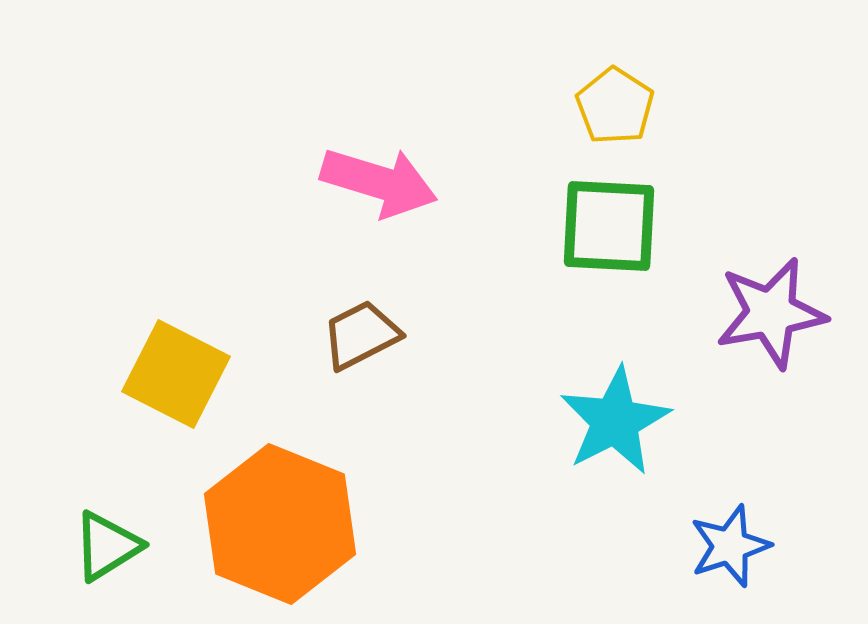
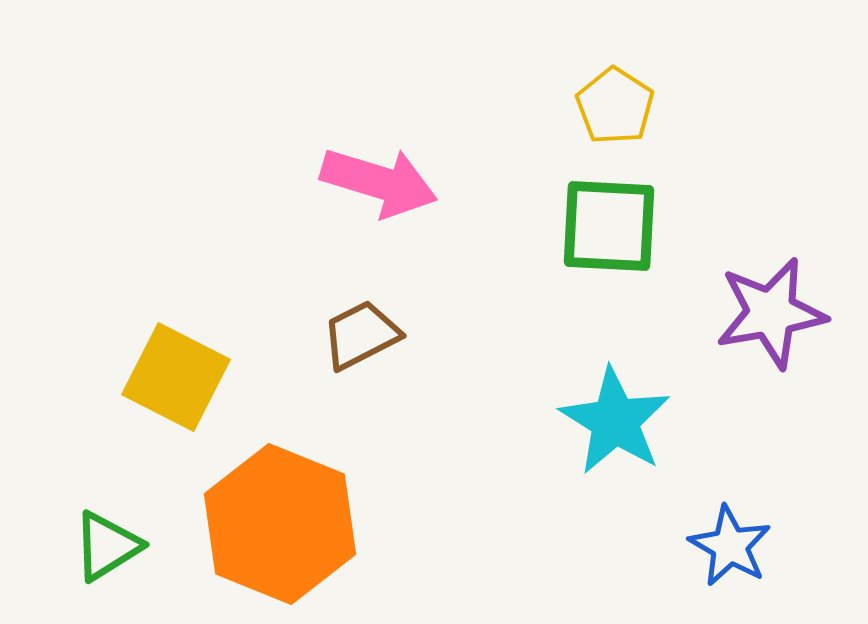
yellow square: moved 3 px down
cyan star: rotated 13 degrees counterclockwise
blue star: rotated 24 degrees counterclockwise
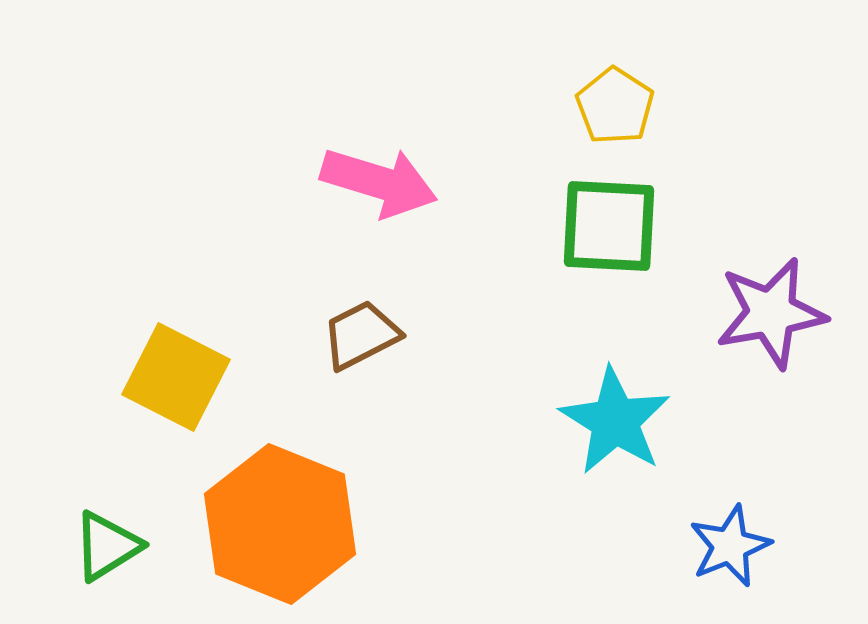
blue star: rotated 20 degrees clockwise
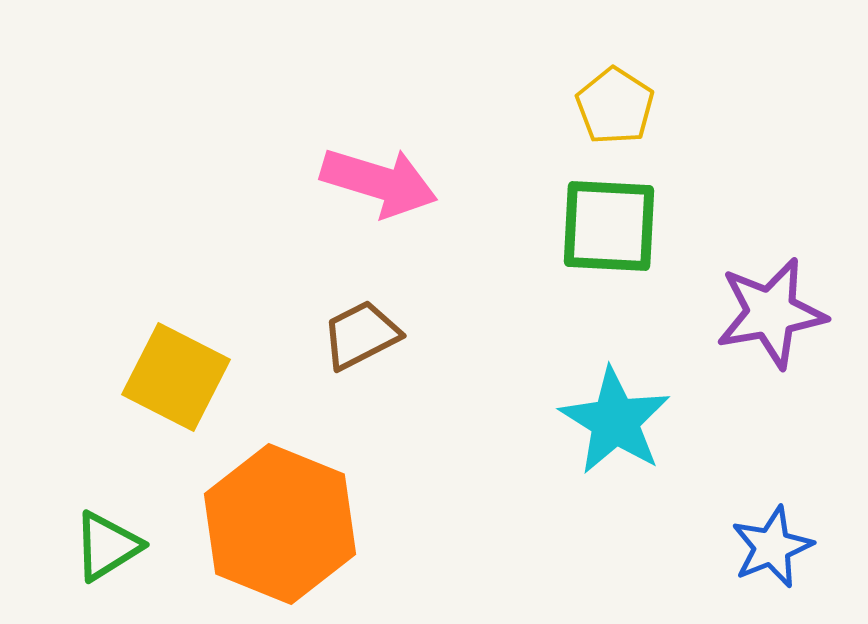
blue star: moved 42 px right, 1 px down
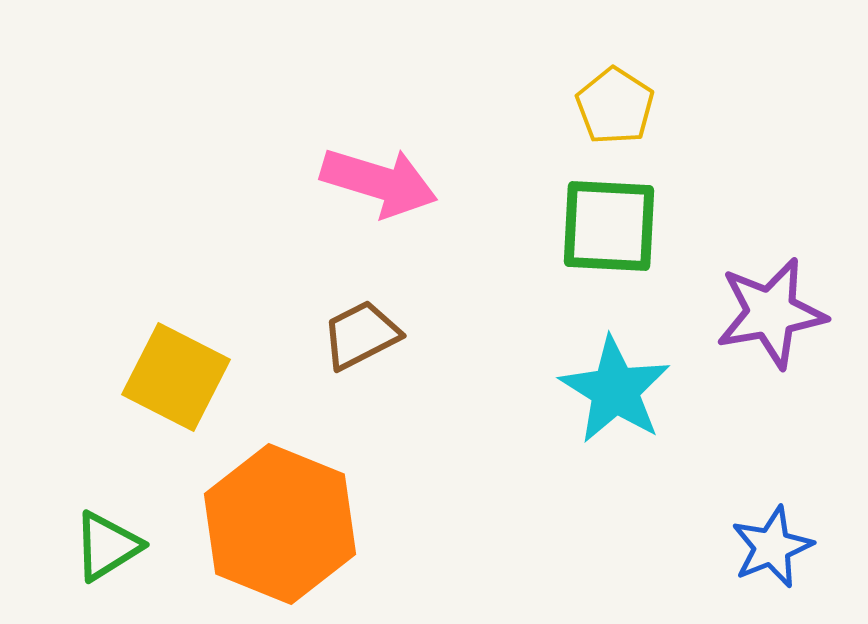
cyan star: moved 31 px up
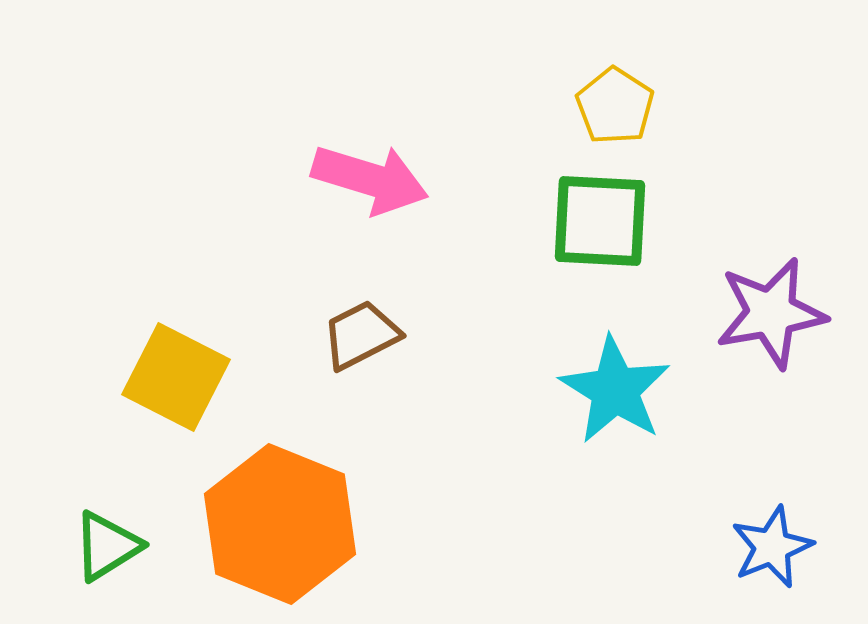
pink arrow: moved 9 px left, 3 px up
green square: moved 9 px left, 5 px up
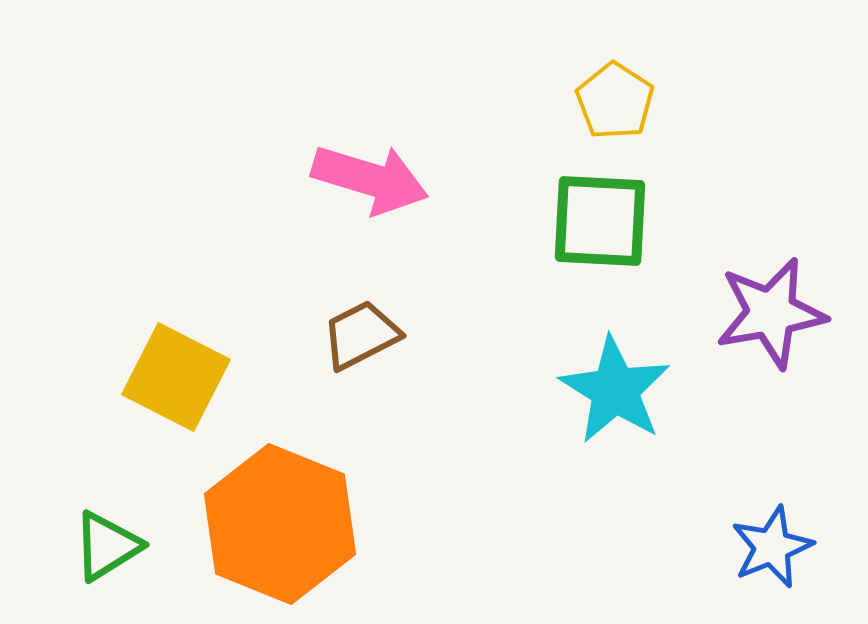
yellow pentagon: moved 5 px up
